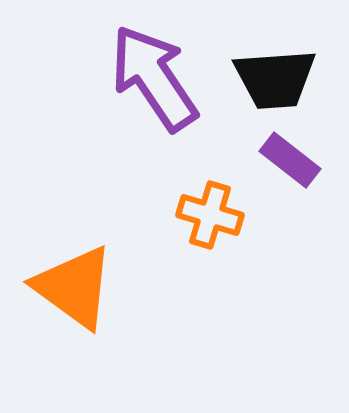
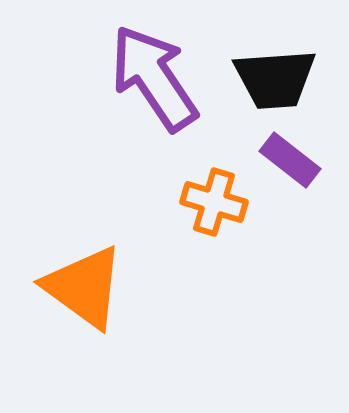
orange cross: moved 4 px right, 13 px up
orange triangle: moved 10 px right
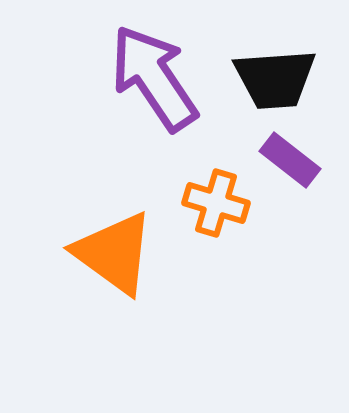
orange cross: moved 2 px right, 1 px down
orange triangle: moved 30 px right, 34 px up
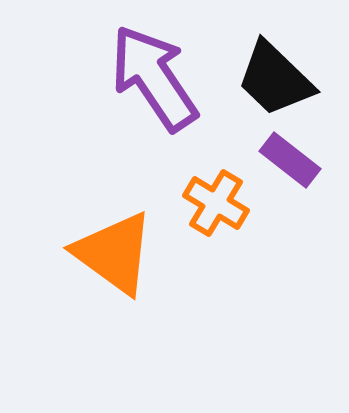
black trapezoid: rotated 48 degrees clockwise
orange cross: rotated 14 degrees clockwise
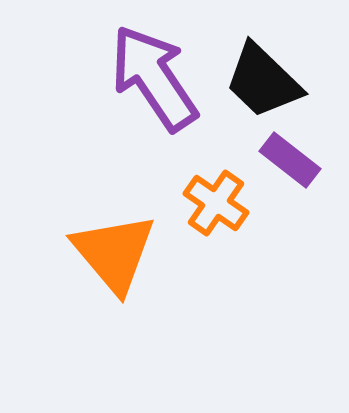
black trapezoid: moved 12 px left, 2 px down
orange cross: rotated 4 degrees clockwise
orange triangle: rotated 14 degrees clockwise
